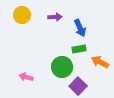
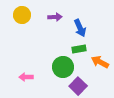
green circle: moved 1 px right
pink arrow: rotated 16 degrees counterclockwise
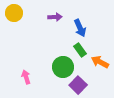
yellow circle: moved 8 px left, 2 px up
green rectangle: moved 1 px right, 1 px down; rotated 64 degrees clockwise
pink arrow: rotated 72 degrees clockwise
purple square: moved 1 px up
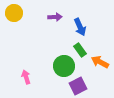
blue arrow: moved 1 px up
green circle: moved 1 px right, 1 px up
purple square: moved 1 px down; rotated 18 degrees clockwise
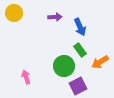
orange arrow: rotated 60 degrees counterclockwise
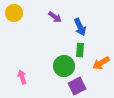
purple arrow: rotated 40 degrees clockwise
green rectangle: rotated 40 degrees clockwise
orange arrow: moved 1 px right, 1 px down
pink arrow: moved 4 px left
purple square: moved 1 px left
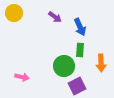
orange arrow: rotated 60 degrees counterclockwise
pink arrow: rotated 120 degrees clockwise
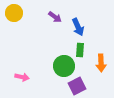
blue arrow: moved 2 px left
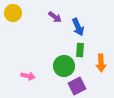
yellow circle: moved 1 px left
pink arrow: moved 6 px right, 1 px up
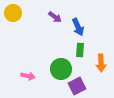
green circle: moved 3 px left, 3 px down
